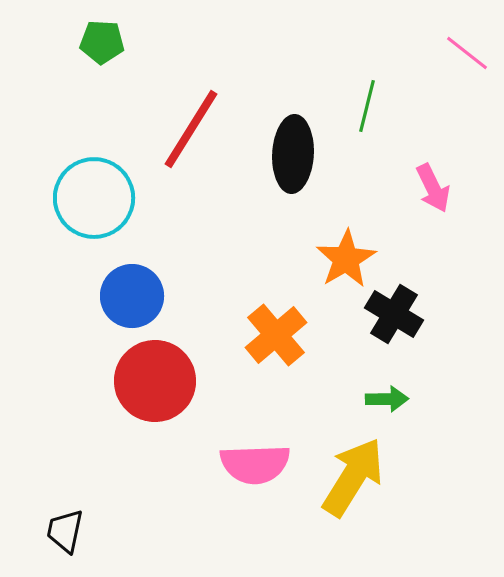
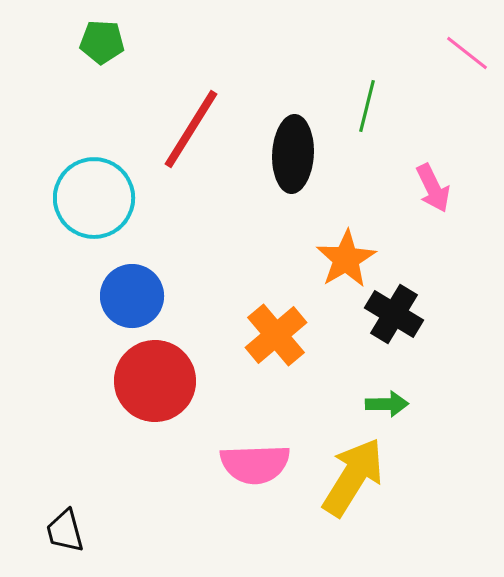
green arrow: moved 5 px down
black trapezoid: rotated 27 degrees counterclockwise
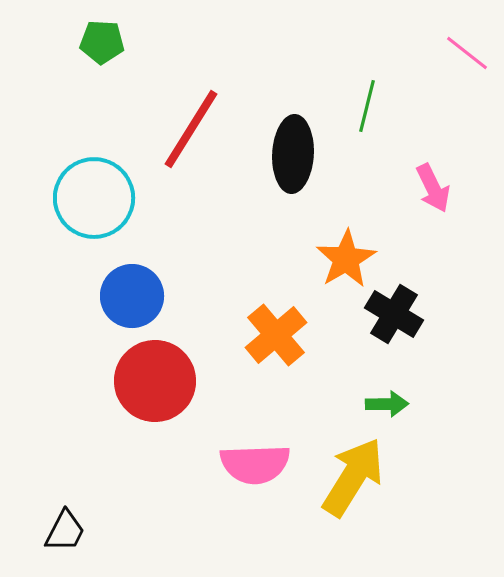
black trapezoid: rotated 138 degrees counterclockwise
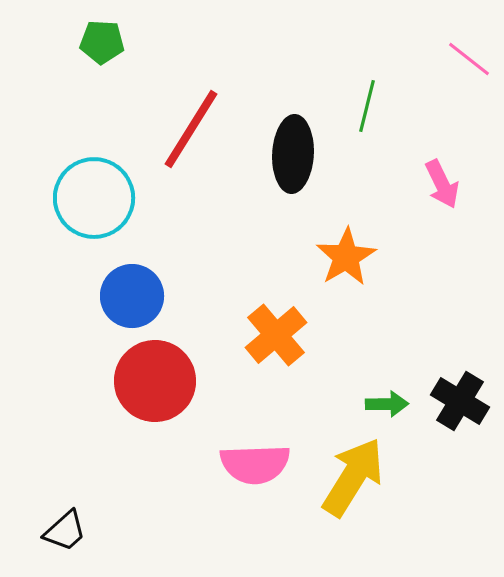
pink line: moved 2 px right, 6 px down
pink arrow: moved 9 px right, 4 px up
orange star: moved 2 px up
black cross: moved 66 px right, 87 px down
black trapezoid: rotated 21 degrees clockwise
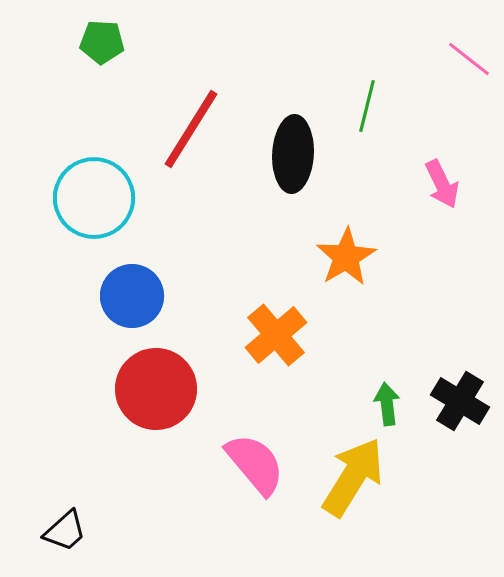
red circle: moved 1 px right, 8 px down
green arrow: rotated 96 degrees counterclockwise
pink semicircle: rotated 128 degrees counterclockwise
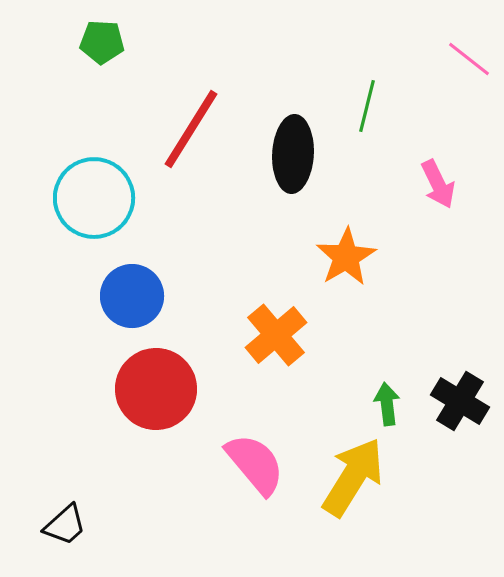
pink arrow: moved 4 px left
black trapezoid: moved 6 px up
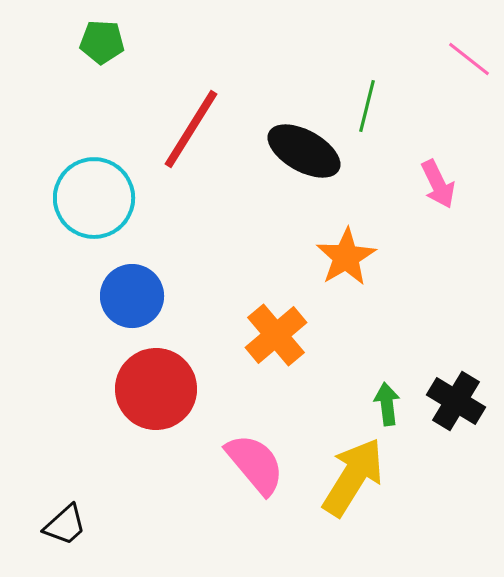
black ellipse: moved 11 px right, 3 px up; rotated 64 degrees counterclockwise
black cross: moved 4 px left
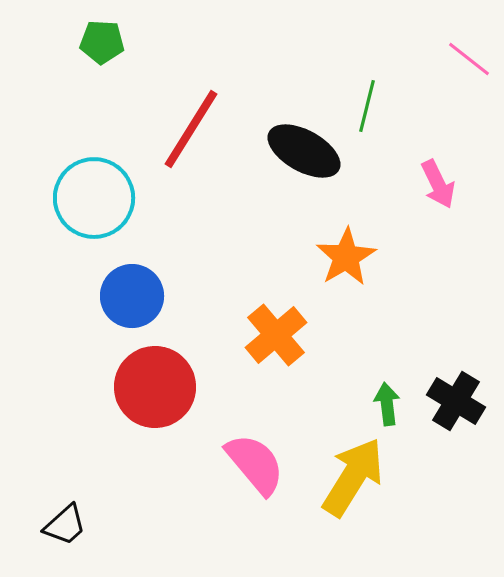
red circle: moved 1 px left, 2 px up
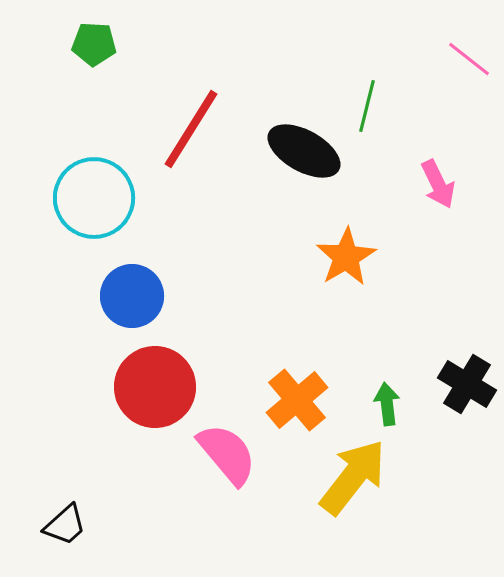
green pentagon: moved 8 px left, 2 px down
orange cross: moved 21 px right, 65 px down
black cross: moved 11 px right, 17 px up
pink semicircle: moved 28 px left, 10 px up
yellow arrow: rotated 6 degrees clockwise
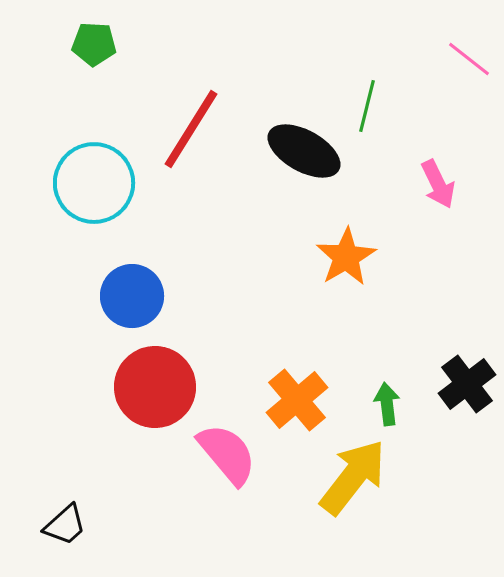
cyan circle: moved 15 px up
black cross: rotated 22 degrees clockwise
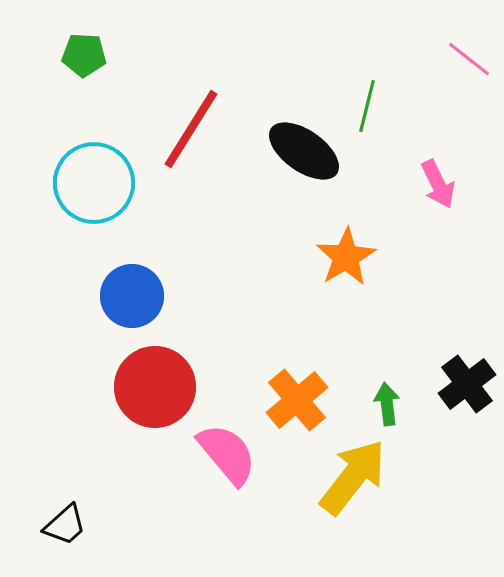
green pentagon: moved 10 px left, 11 px down
black ellipse: rotated 6 degrees clockwise
